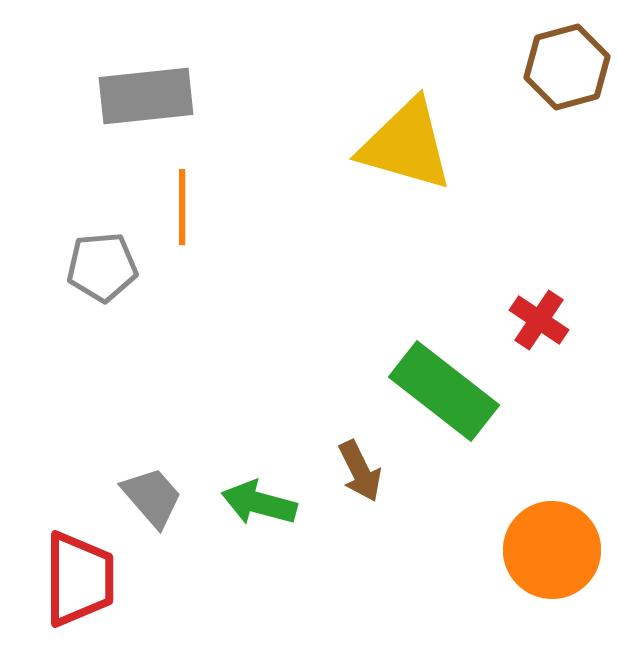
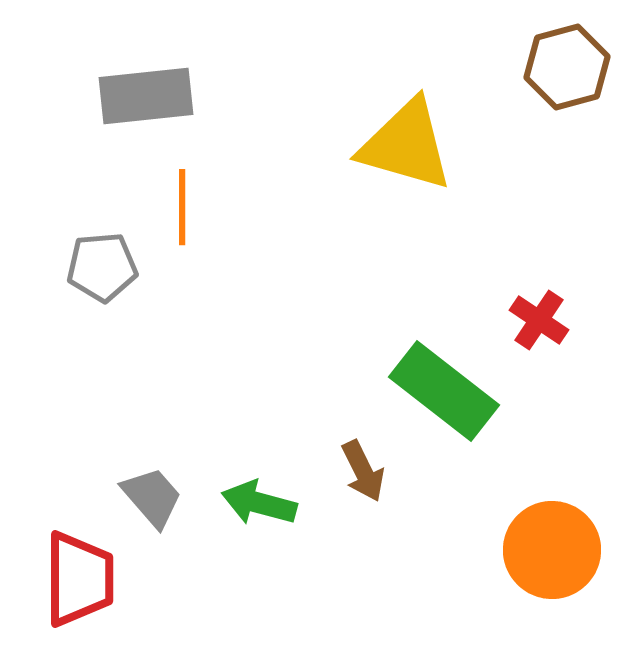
brown arrow: moved 3 px right
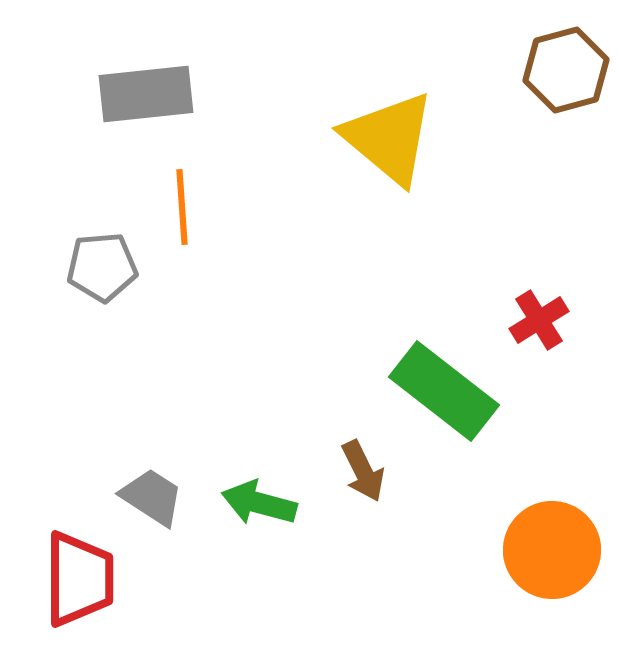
brown hexagon: moved 1 px left, 3 px down
gray rectangle: moved 2 px up
yellow triangle: moved 17 px left, 7 px up; rotated 24 degrees clockwise
orange line: rotated 4 degrees counterclockwise
red cross: rotated 24 degrees clockwise
gray trapezoid: rotated 16 degrees counterclockwise
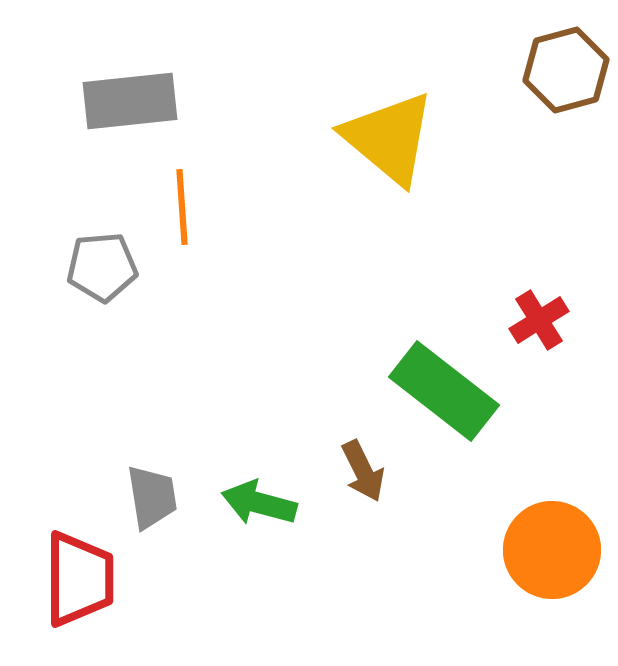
gray rectangle: moved 16 px left, 7 px down
gray trapezoid: rotated 48 degrees clockwise
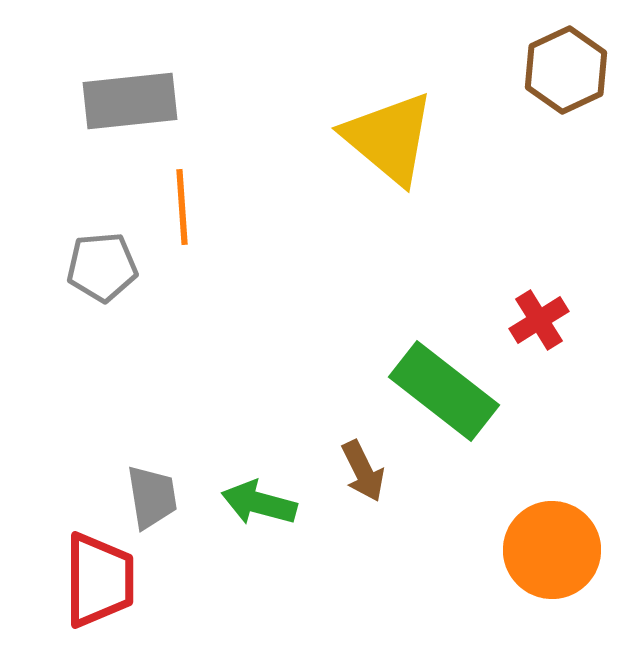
brown hexagon: rotated 10 degrees counterclockwise
red trapezoid: moved 20 px right, 1 px down
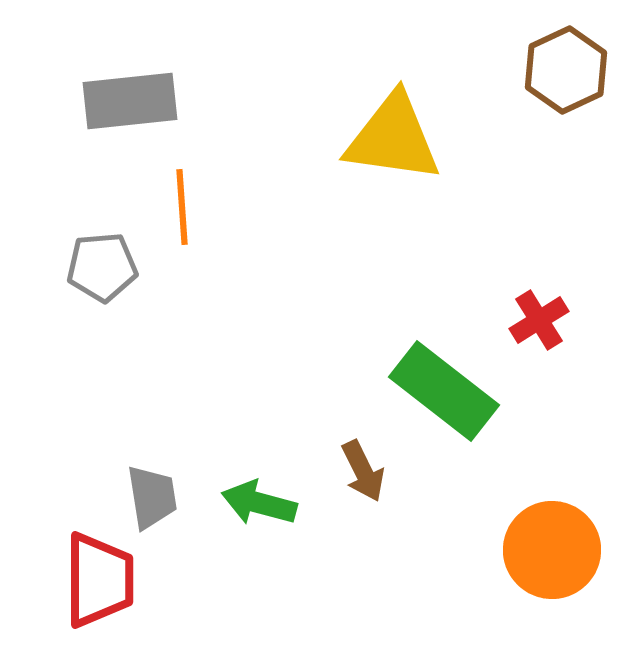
yellow triangle: moved 4 px right; rotated 32 degrees counterclockwise
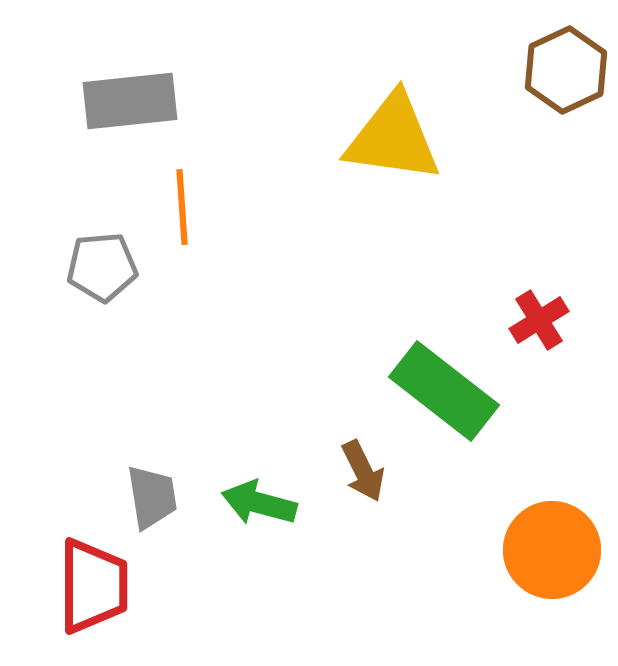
red trapezoid: moved 6 px left, 6 px down
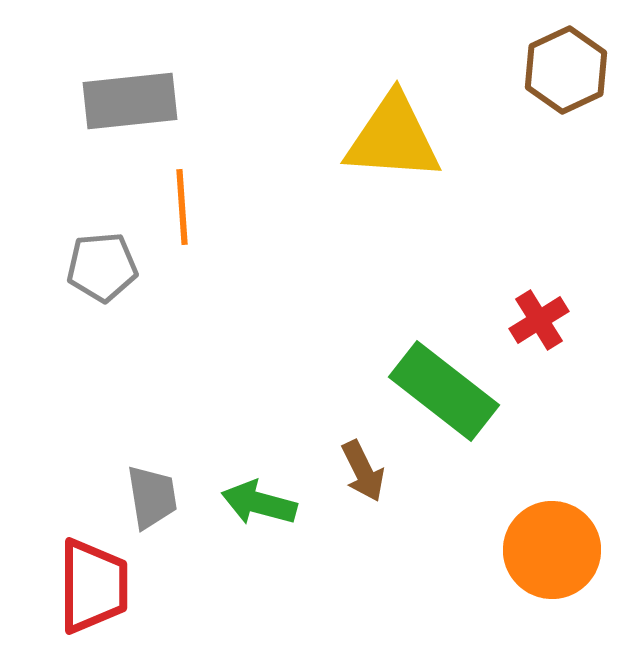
yellow triangle: rotated 4 degrees counterclockwise
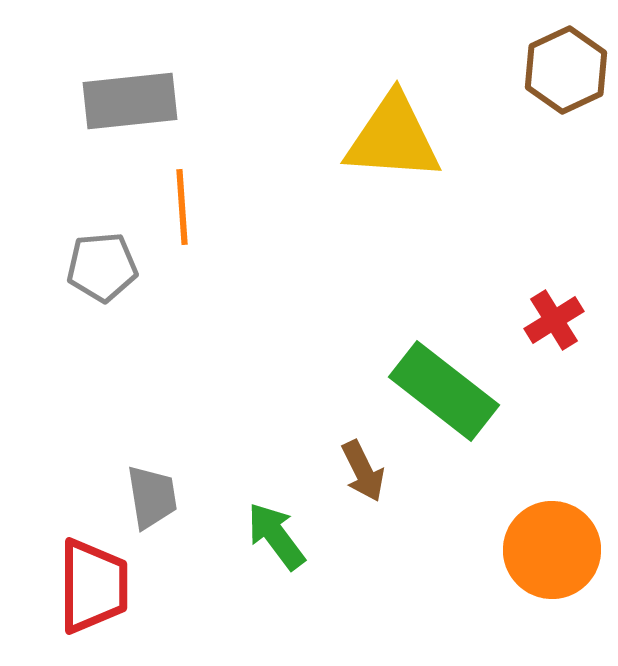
red cross: moved 15 px right
green arrow: moved 17 px right, 33 px down; rotated 38 degrees clockwise
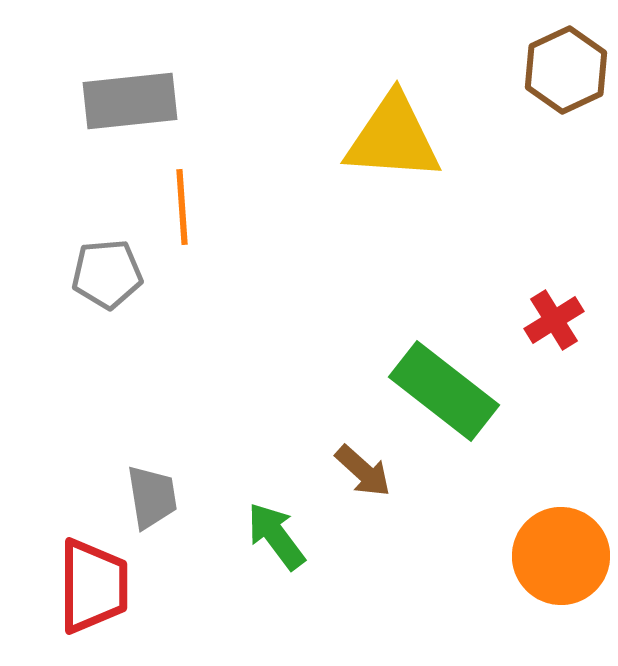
gray pentagon: moved 5 px right, 7 px down
brown arrow: rotated 22 degrees counterclockwise
orange circle: moved 9 px right, 6 px down
